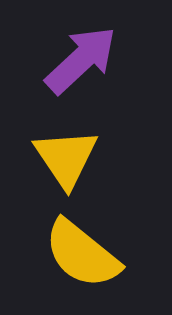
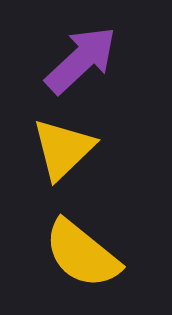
yellow triangle: moved 3 px left, 9 px up; rotated 20 degrees clockwise
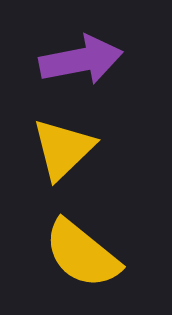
purple arrow: rotated 32 degrees clockwise
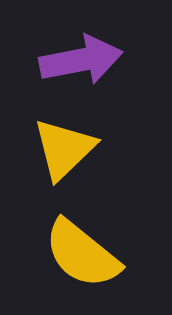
yellow triangle: moved 1 px right
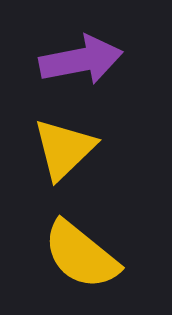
yellow semicircle: moved 1 px left, 1 px down
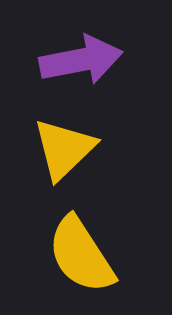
yellow semicircle: rotated 18 degrees clockwise
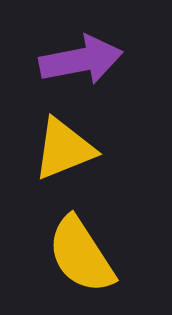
yellow triangle: rotated 22 degrees clockwise
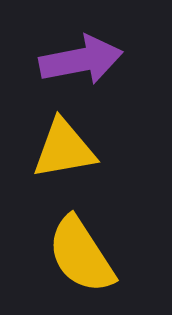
yellow triangle: rotated 12 degrees clockwise
